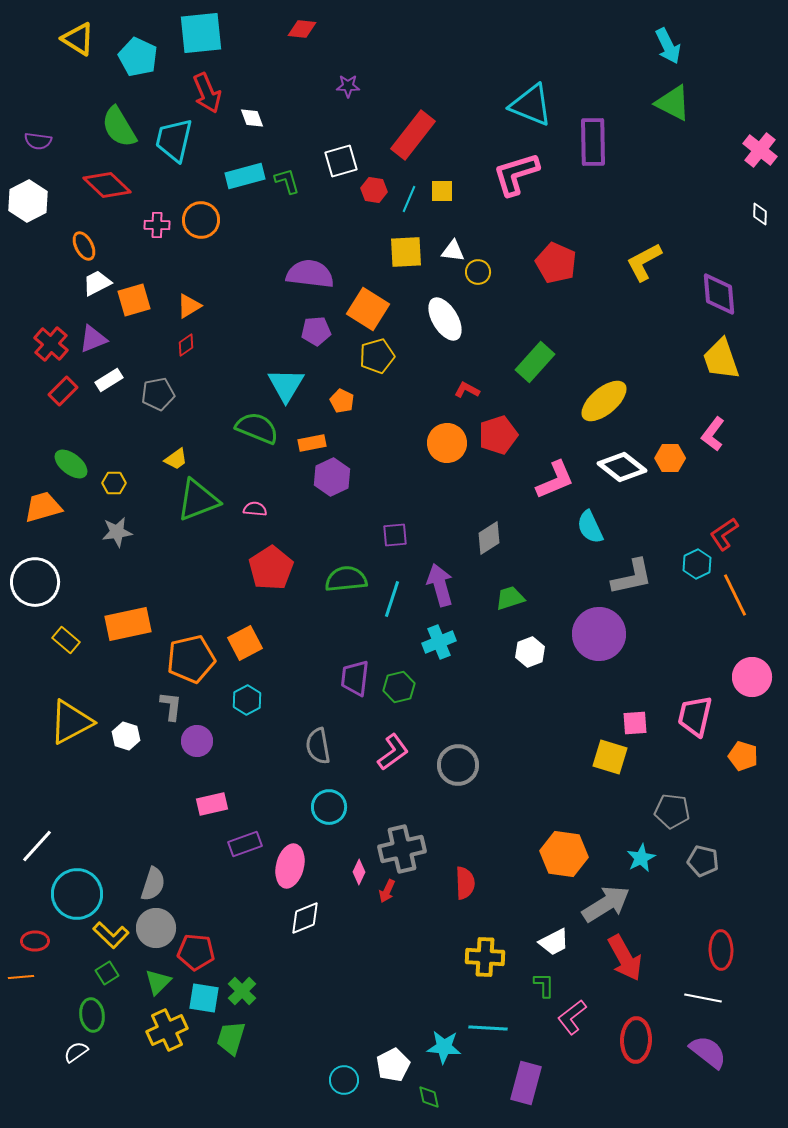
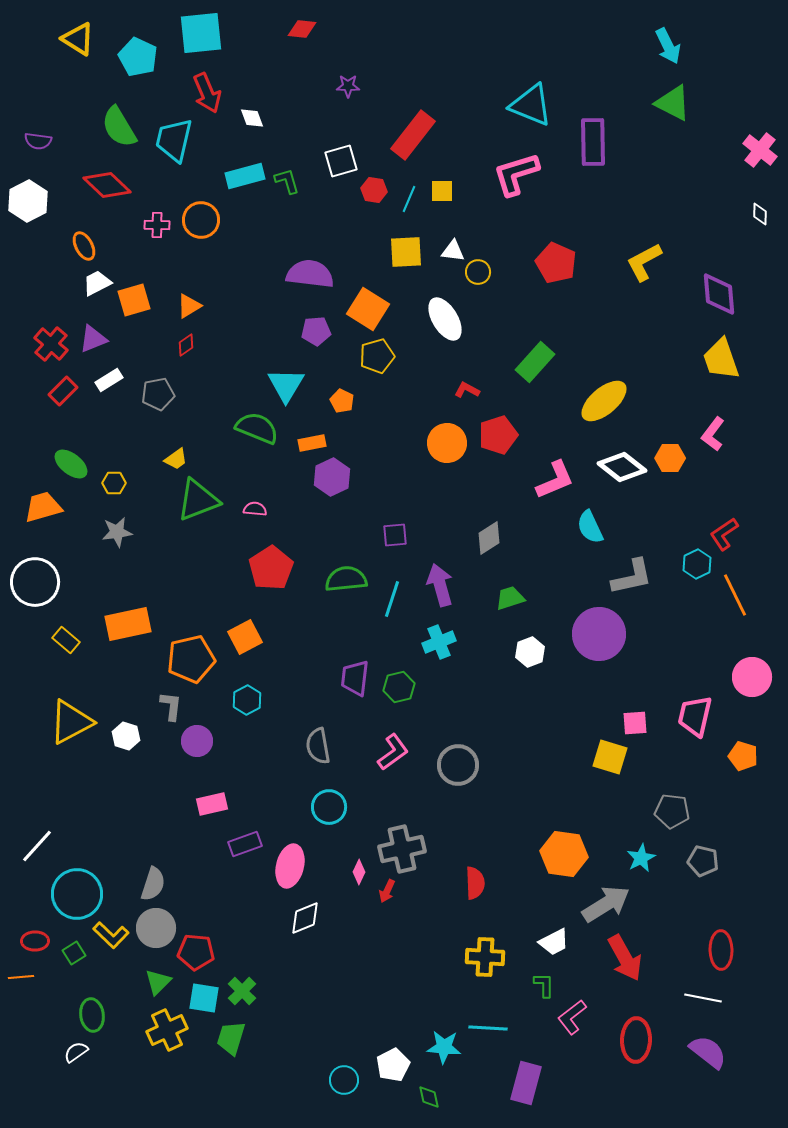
orange square at (245, 643): moved 6 px up
red semicircle at (465, 883): moved 10 px right
green square at (107, 973): moved 33 px left, 20 px up
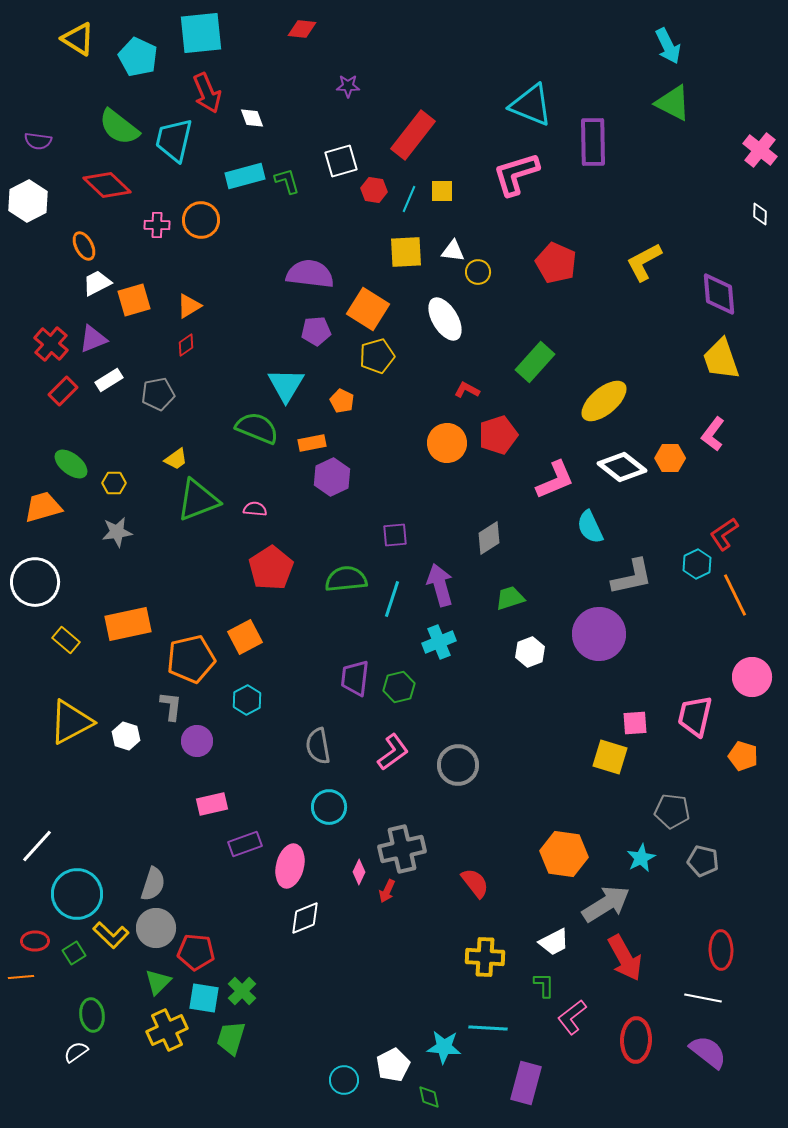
green semicircle at (119, 127): rotated 21 degrees counterclockwise
red semicircle at (475, 883): rotated 36 degrees counterclockwise
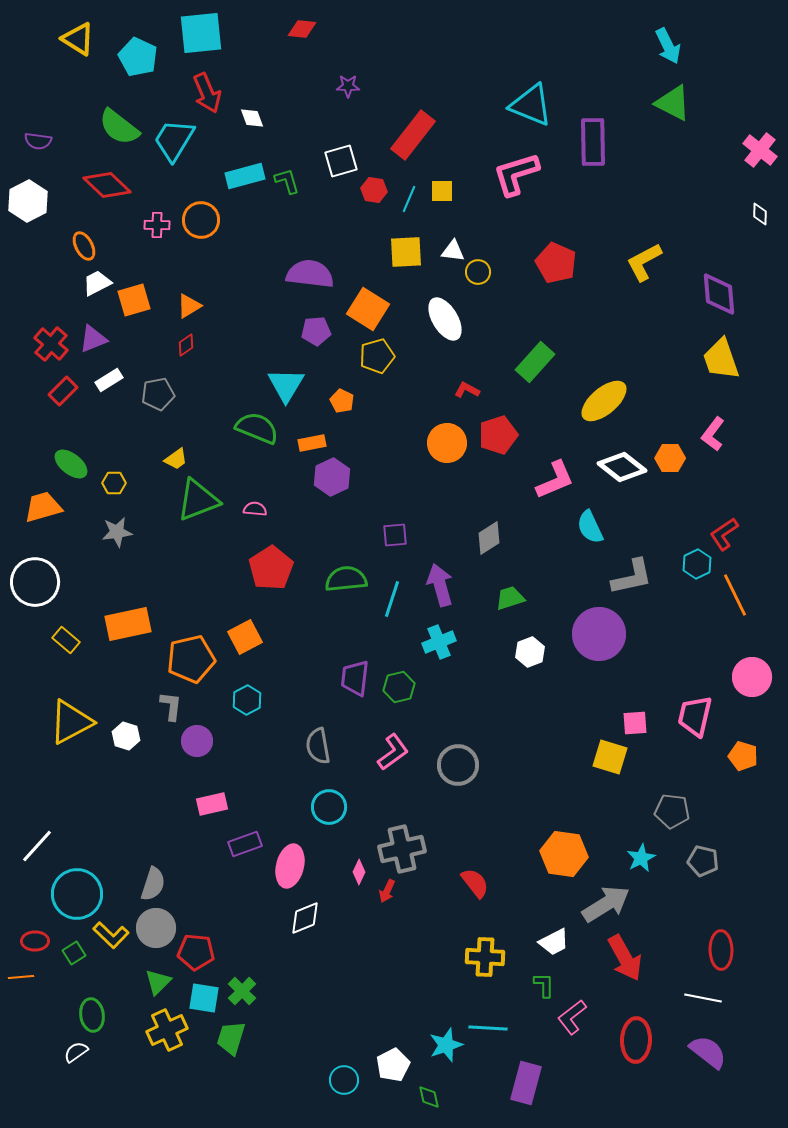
cyan trapezoid at (174, 140): rotated 18 degrees clockwise
cyan star at (444, 1047): moved 2 px right, 2 px up; rotated 24 degrees counterclockwise
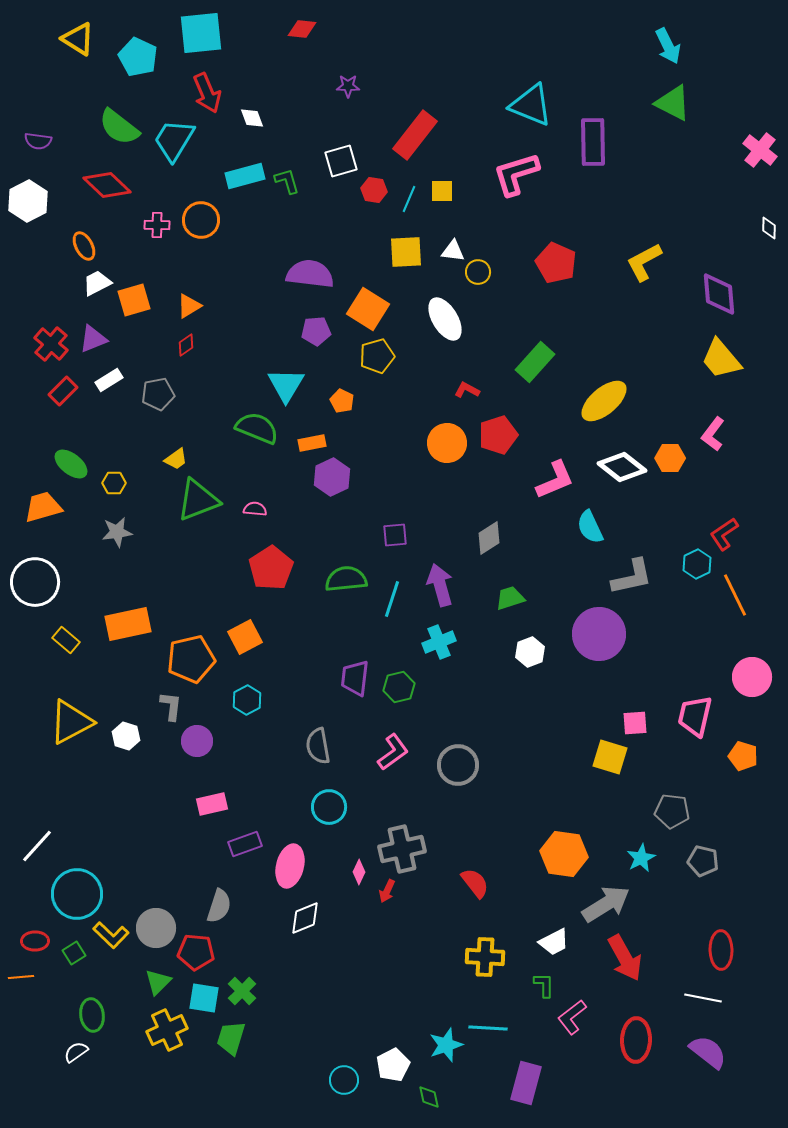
red rectangle at (413, 135): moved 2 px right
white diamond at (760, 214): moved 9 px right, 14 px down
yellow trapezoid at (721, 359): rotated 21 degrees counterclockwise
gray semicircle at (153, 884): moved 66 px right, 22 px down
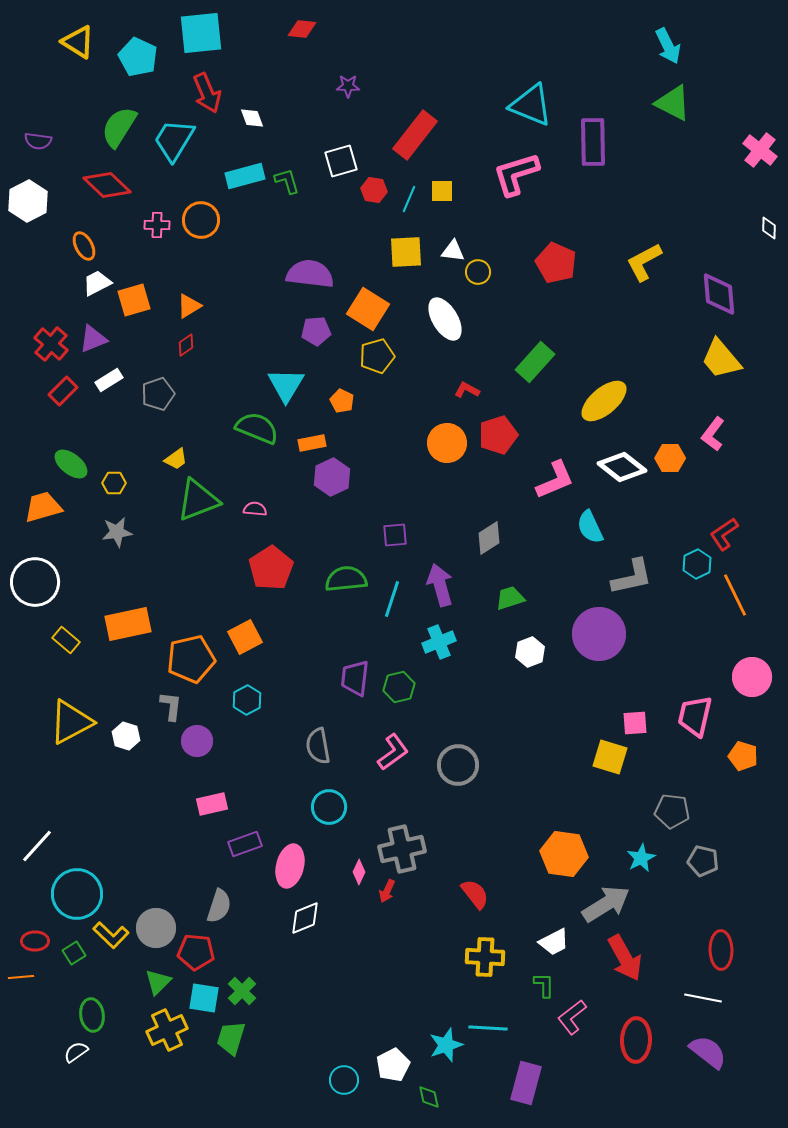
yellow triangle at (78, 39): moved 3 px down
green semicircle at (119, 127): rotated 84 degrees clockwise
gray pentagon at (158, 394): rotated 8 degrees counterclockwise
red semicircle at (475, 883): moved 11 px down
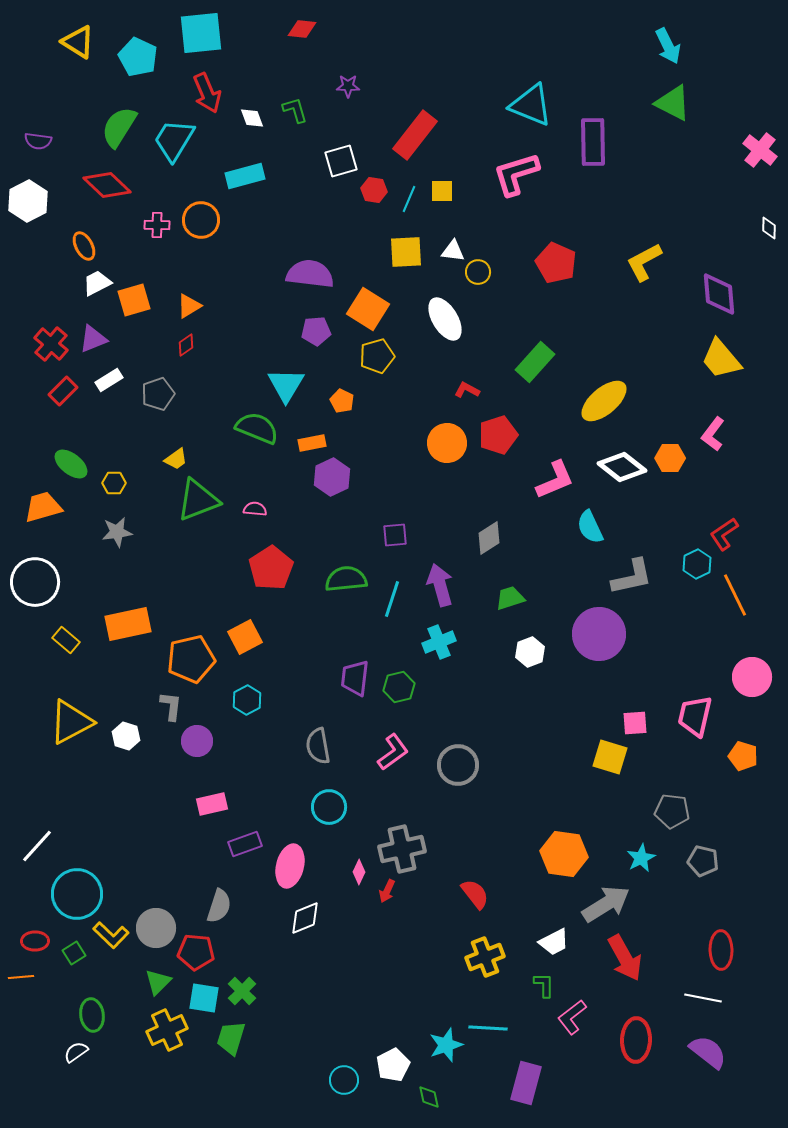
green L-shape at (287, 181): moved 8 px right, 71 px up
yellow cross at (485, 957): rotated 24 degrees counterclockwise
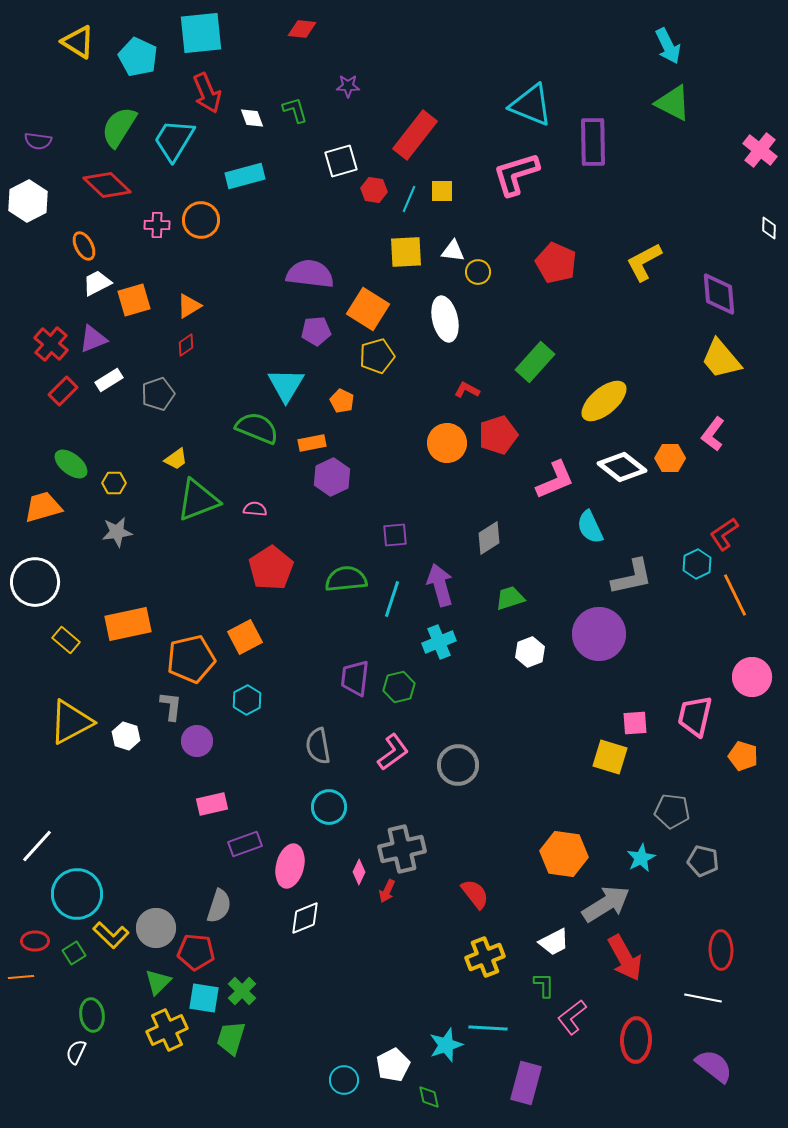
white ellipse at (445, 319): rotated 18 degrees clockwise
white semicircle at (76, 1052): rotated 30 degrees counterclockwise
purple semicircle at (708, 1052): moved 6 px right, 14 px down
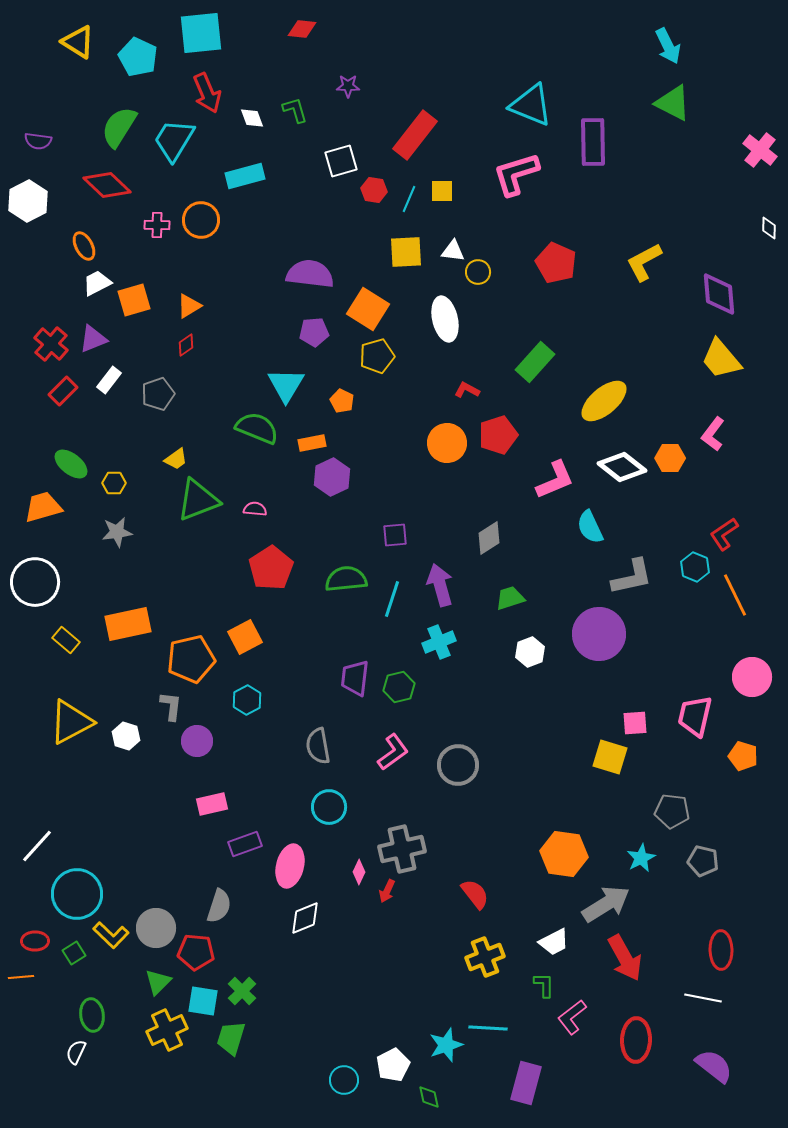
purple pentagon at (316, 331): moved 2 px left, 1 px down
white rectangle at (109, 380): rotated 20 degrees counterclockwise
cyan hexagon at (697, 564): moved 2 px left, 3 px down; rotated 12 degrees counterclockwise
cyan square at (204, 998): moved 1 px left, 3 px down
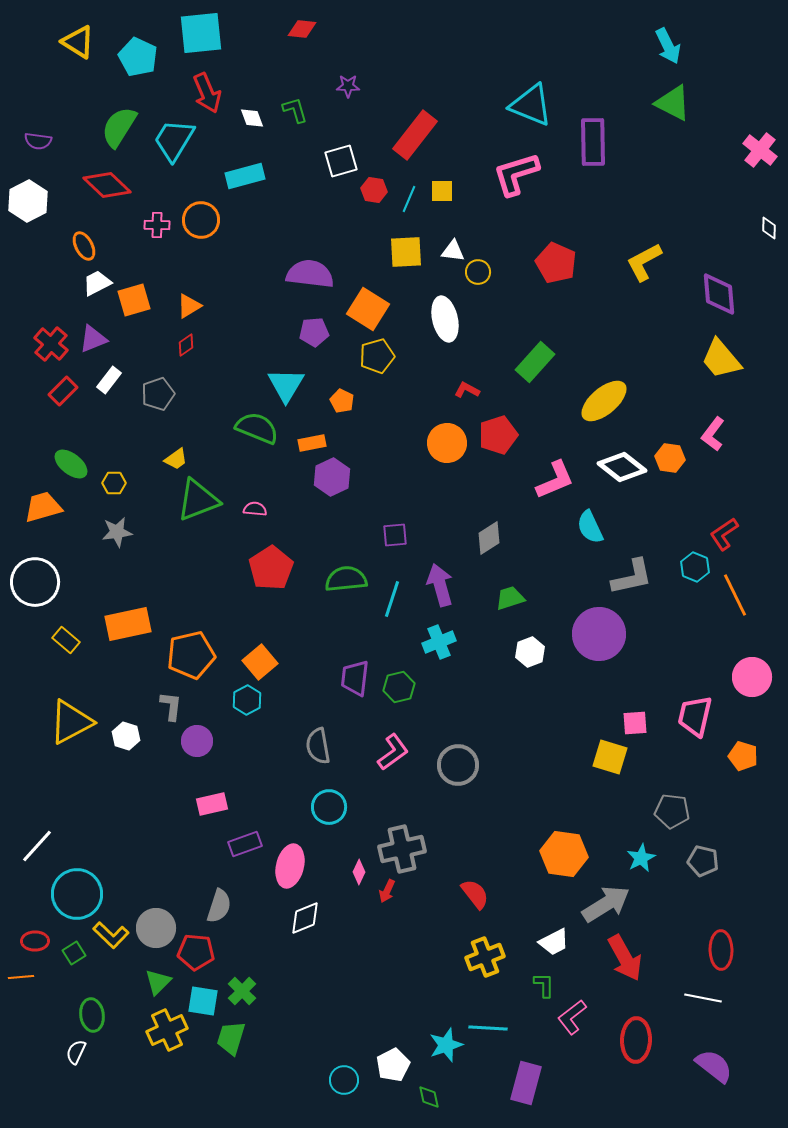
orange hexagon at (670, 458): rotated 8 degrees clockwise
orange square at (245, 637): moved 15 px right, 25 px down; rotated 12 degrees counterclockwise
orange pentagon at (191, 659): moved 4 px up
